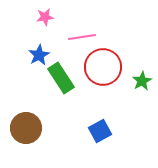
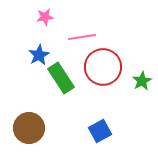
brown circle: moved 3 px right
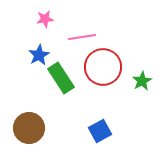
pink star: moved 2 px down
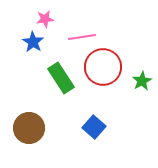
blue star: moved 6 px left, 13 px up; rotated 10 degrees counterclockwise
blue square: moved 6 px left, 4 px up; rotated 20 degrees counterclockwise
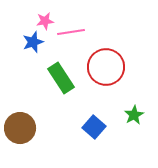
pink star: moved 2 px down
pink line: moved 11 px left, 5 px up
blue star: rotated 20 degrees clockwise
red circle: moved 3 px right
green star: moved 8 px left, 34 px down
brown circle: moved 9 px left
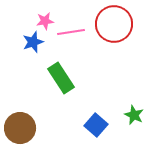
red circle: moved 8 px right, 43 px up
green star: rotated 18 degrees counterclockwise
blue square: moved 2 px right, 2 px up
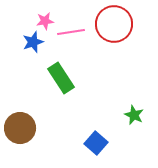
blue square: moved 18 px down
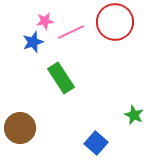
red circle: moved 1 px right, 2 px up
pink line: rotated 16 degrees counterclockwise
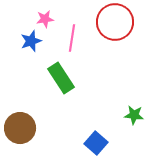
pink star: moved 2 px up
pink line: moved 1 px right, 6 px down; rotated 56 degrees counterclockwise
blue star: moved 2 px left, 1 px up
green star: rotated 18 degrees counterclockwise
